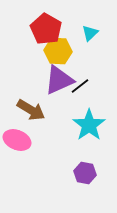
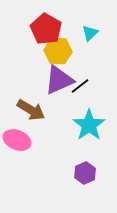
purple hexagon: rotated 25 degrees clockwise
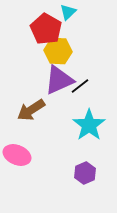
cyan triangle: moved 22 px left, 21 px up
brown arrow: rotated 116 degrees clockwise
pink ellipse: moved 15 px down
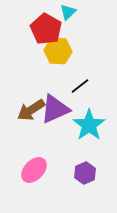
purple triangle: moved 4 px left, 29 px down
pink ellipse: moved 17 px right, 15 px down; rotated 68 degrees counterclockwise
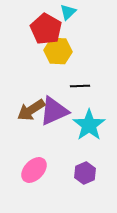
black line: rotated 36 degrees clockwise
purple triangle: moved 1 px left, 2 px down
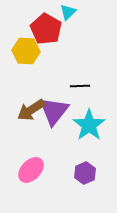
yellow hexagon: moved 32 px left
purple triangle: rotated 28 degrees counterclockwise
pink ellipse: moved 3 px left
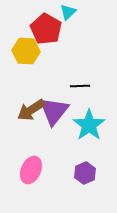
pink ellipse: rotated 20 degrees counterclockwise
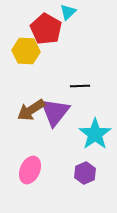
purple triangle: moved 1 px right, 1 px down
cyan star: moved 6 px right, 9 px down
pink ellipse: moved 1 px left
